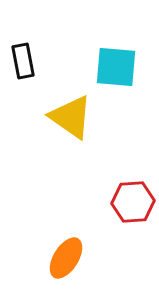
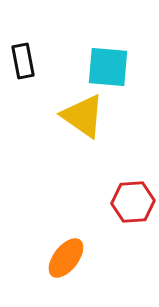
cyan square: moved 8 px left
yellow triangle: moved 12 px right, 1 px up
orange ellipse: rotated 6 degrees clockwise
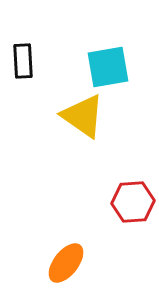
black rectangle: rotated 8 degrees clockwise
cyan square: rotated 15 degrees counterclockwise
orange ellipse: moved 5 px down
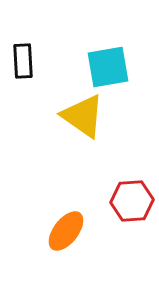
red hexagon: moved 1 px left, 1 px up
orange ellipse: moved 32 px up
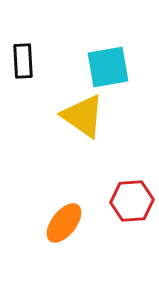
orange ellipse: moved 2 px left, 8 px up
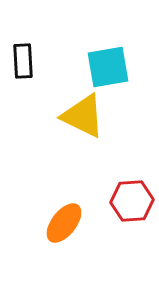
yellow triangle: rotated 9 degrees counterclockwise
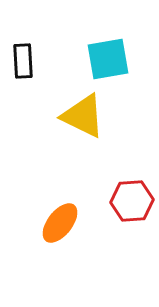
cyan square: moved 8 px up
orange ellipse: moved 4 px left
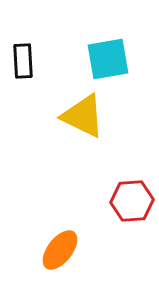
orange ellipse: moved 27 px down
